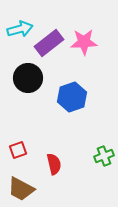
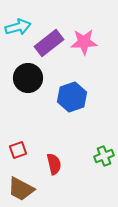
cyan arrow: moved 2 px left, 2 px up
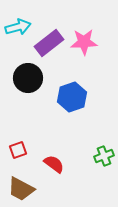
red semicircle: rotated 40 degrees counterclockwise
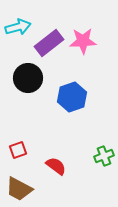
pink star: moved 1 px left, 1 px up
red semicircle: moved 2 px right, 2 px down
brown trapezoid: moved 2 px left
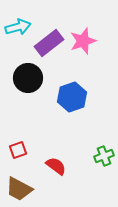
pink star: rotated 16 degrees counterclockwise
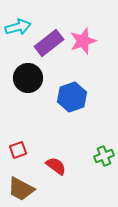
brown trapezoid: moved 2 px right
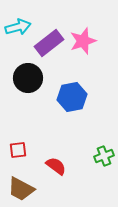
blue hexagon: rotated 8 degrees clockwise
red square: rotated 12 degrees clockwise
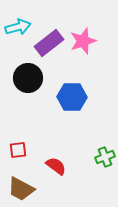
blue hexagon: rotated 12 degrees clockwise
green cross: moved 1 px right, 1 px down
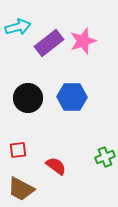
black circle: moved 20 px down
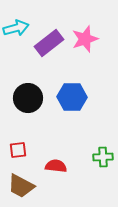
cyan arrow: moved 2 px left, 1 px down
pink star: moved 2 px right, 2 px up
green cross: moved 2 px left; rotated 18 degrees clockwise
red semicircle: rotated 30 degrees counterclockwise
brown trapezoid: moved 3 px up
